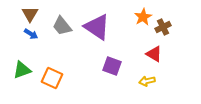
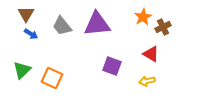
brown triangle: moved 4 px left
purple triangle: moved 3 px up; rotated 40 degrees counterclockwise
red triangle: moved 3 px left
green triangle: rotated 24 degrees counterclockwise
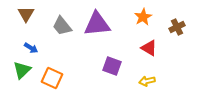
brown cross: moved 14 px right
blue arrow: moved 14 px down
red triangle: moved 2 px left, 6 px up
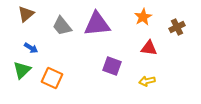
brown triangle: rotated 18 degrees clockwise
red triangle: rotated 24 degrees counterclockwise
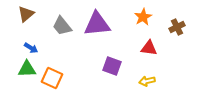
green triangle: moved 5 px right, 1 px up; rotated 42 degrees clockwise
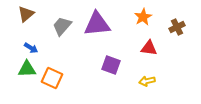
gray trapezoid: rotated 80 degrees clockwise
purple square: moved 1 px left, 1 px up
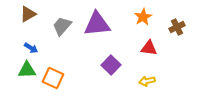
brown triangle: moved 2 px right; rotated 12 degrees clockwise
purple square: rotated 24 degrees clockwise
green triangle: moved 1 px down
orange square: moved 1 px right
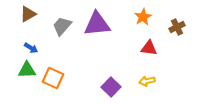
purple square: moved 22 px down
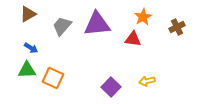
red triangle: moved 16 px left, 9 px up
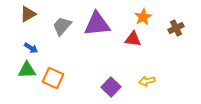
brown cross: moved 1 px left, 1 px down
